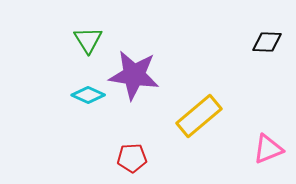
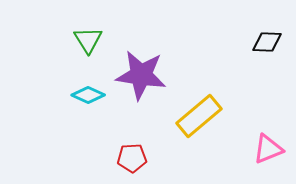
purple star: moved 7 px right
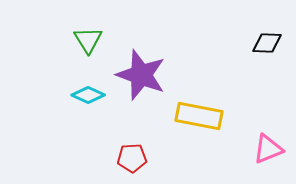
black diamond: moved 1 px down
purple star: rotated 12 degrees clockwise
yellow rectangle: rotated 51 degrees clockwise
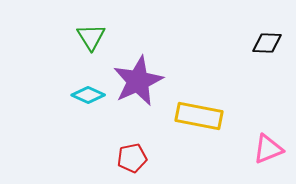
green triangle: moved 3 px right, 3 px up
purple star: moved 3 px left, 6 px down; rotated 27 degrees clockwise
red pentagon: rotated 8 degrees counterclockwise
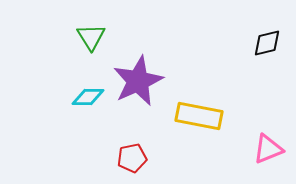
black diamond: rotated 16 degrees counterclockwise
cyan diamond: moved 2 px down; rotated 24 degrees counterclockwise
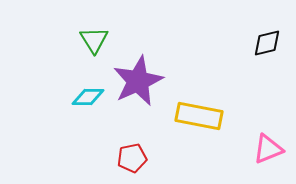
green triangle: moved 3 px right, 3 px down
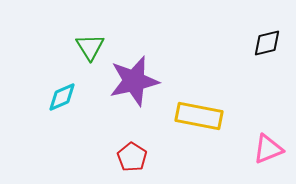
green triangle: moved 4 px left, 7 px down
purple star: moved 4 px left; rotated 12 degrees clockwise
cyan diamond: moved 26 px left; rotated 24 degrees counterclockwise
red pentagon: moved 1 px up; rotated 28 degrees counterclockwise
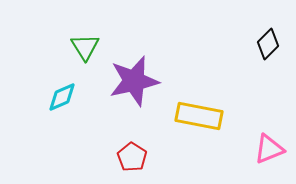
black diamond: moved 1 px right, 1 px down; rotated 32 degrees counterclockwise
green triangle: moved 5 px left
pink triangle: moved 1 px right
